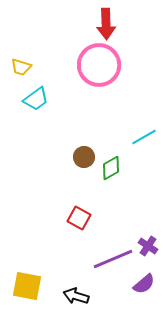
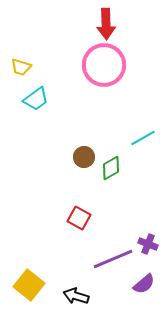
pink circle: moved 5 px right
cyan line: moved 1 px left, 1 px down
purple cross: moved 2 px up; rotated 12 degrees counterclockwise
yellow square: moved 2 px right, 1 px up; rotated 28 degrees clockwise
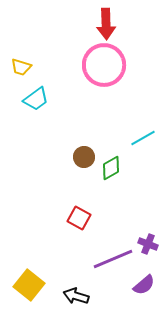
purple semicircle: moved 1 px down
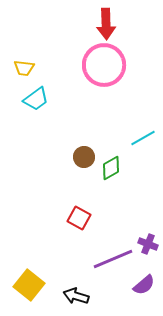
yellow trapezoid: moved 3 px right, 1 px down; rotated 10 degrees counterclockwise
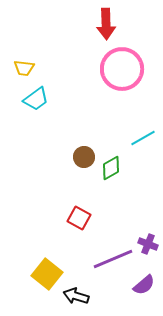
pink circle: moved 18 px right, 4 px down
yellow square: moved 18 px right, 11 px up
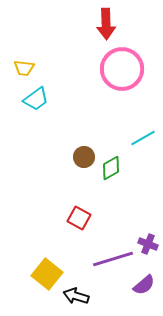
purple line: rotated 6 degrees clockwise
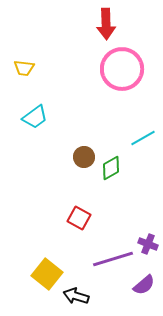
cyan trapezoid: moved 1 px left, 18 px down
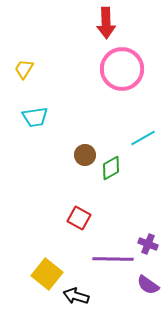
red arrow: moved 1 px up
yellow trapezoid: moved 1 px down; rotated 115 degrees clockwise
cyan trapezoid: rotated 28 degrees clockwise
brown circle: moved 1 px right, 2 px up
purple line: rotated 18 degrees clockwise
purple semicircle: moved 4 px right; rotated 75 degrees clockwise
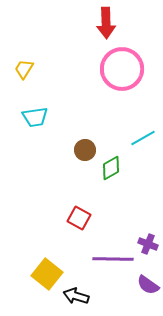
brown circle: moved 5 px up
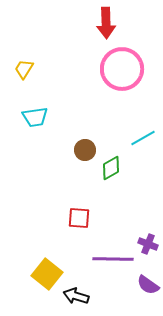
red square: rotated 25 degrees counterclockwise
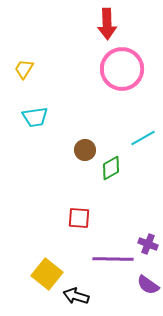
red arrow: moved 1 px right, 1 px down
